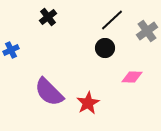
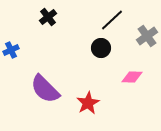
gray cross: moved 5 px down
black circle: moved 4 px left
purple semicircle: moved 4 px left, 3 px up
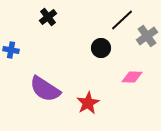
black line: moved 10 px right
blue cross: rotated 35 degrees clockwise
purple semicircle: rotated 12 degrees counterclockwise
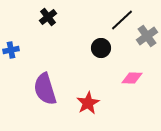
blue cross: rotated 21 degrees counterclockwise
pink diamond: moved 1 px down
purple semicircle: rotated 40 degrees clockwise
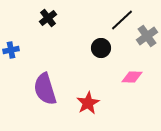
black cross: moved 1 px down
pink diamond: moved 1 px up
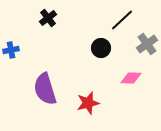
gray cross: moved 8 px down
pink diamond: moved 1 px left, 1 px down
red star: rotated 15 degrees clockwise
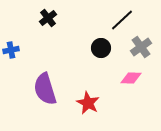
gray cross: moved 6 px left, 3 px down
red star: rotated 30 degrees counterclockwise
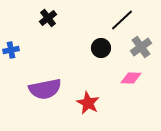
purple semicircle: rotated 84 degrees counterclockwise
